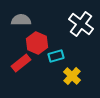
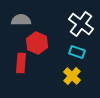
cyan rectangle: moved 21 px right, 4 px up; rotated 35 degrees clockwise
red rectangle: rotated 48 degrees counterclockwise
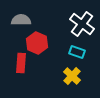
white cross: moved 1 px right
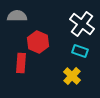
gray semicircle: moved 4 px left, 4 px up
red hexagon: moved 1 px right, 1 px up
cyan rectangle: moved 3 px right, 1 px up
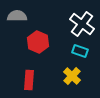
red rectangle: moved 8 px right, 17 px down
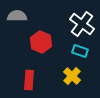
red hexagon: moved 3 px right
